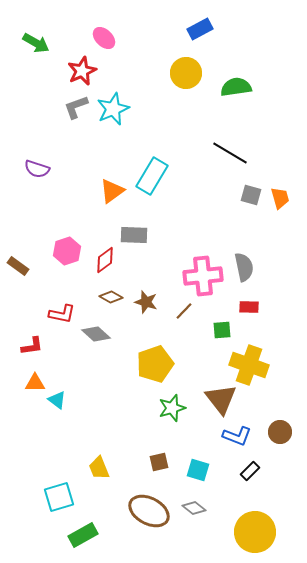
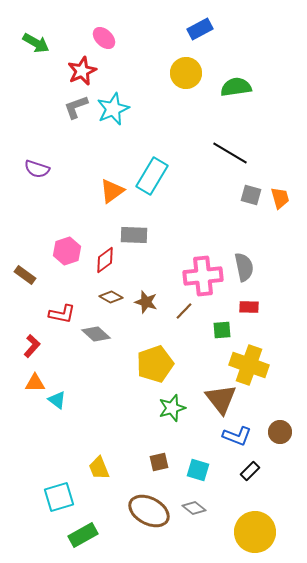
brown rectangle at (18, 266): moved 7 px right, 9 px down
red L-shape at (32, 346): rotated 40 degrees counterclockwise
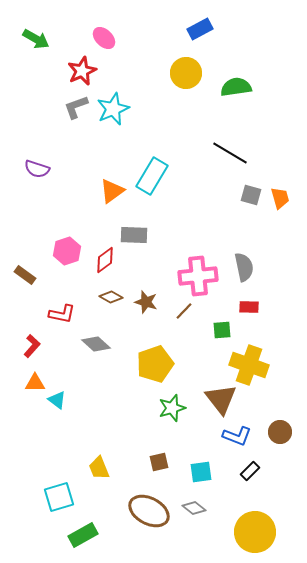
green arrow at (36, 43): moved 4 px up
pink cross at (203, 276): moved 5 px left
gray diamond at (96, 334): moved 10 px down
cyan square at (198, 470): moved 3 px right, 2 px down; rotated 25 degrees counterclockwise
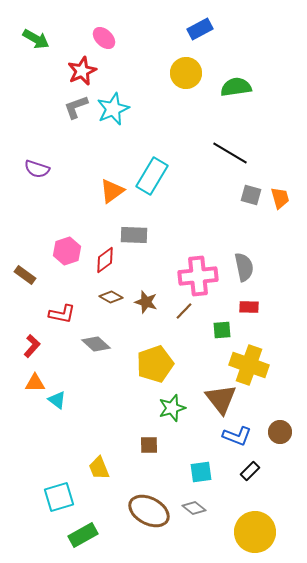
brown square at (159, 462): moved 10 px left, 17 px up; rotated 12 degrees clockwise
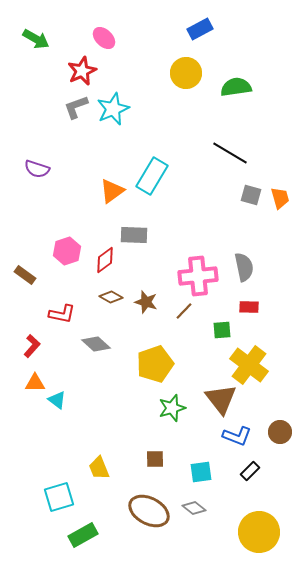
yellow cross at (249, 365): rotated 18 degrees clockwise
brown square at (149, 445): moved 6 px right, 14 px down
yellow circle at (255, 532): moved 4 px right
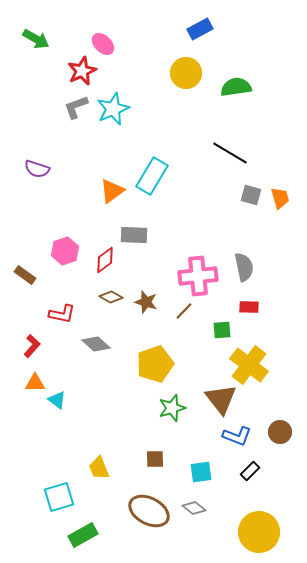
pink ellipse at (104, 38): moved 1 px left, 6 px down
pink hexagon at (67, 251): moved 2 px left
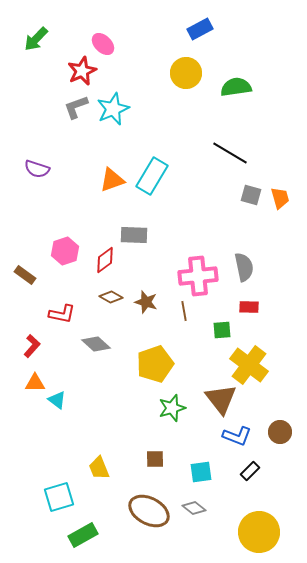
green arrow at (36, 39): rotated 104 degrees clockwise
orange triangle at (112, 191): moved 11 px up; rotated 16 degrees clockwise
brown line at (184, 311): rotated 54 degrees counterclockwise
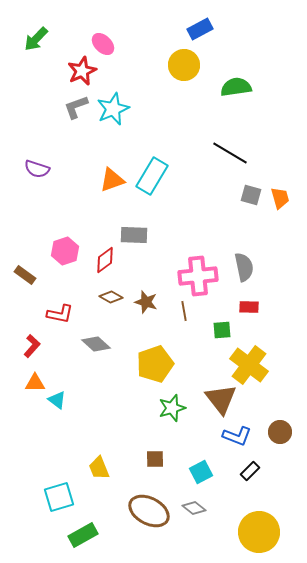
yellow circle at (186, 73): moved 2 px left, 8 px up
red L-shape at (62, 314): moved 2 px left
cyan square at (201, 472): rotated 20 degrees counterclockwise
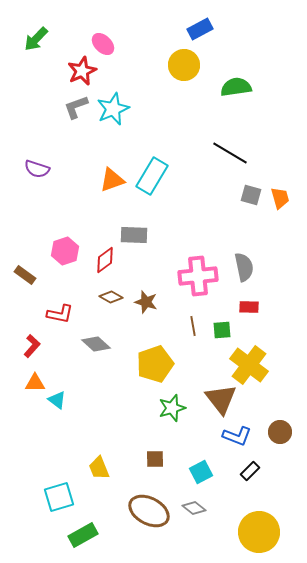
brown line at (184, 311): moved 9 px right, 15 px down
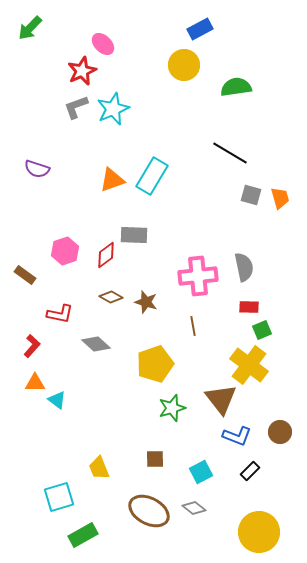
green arrow at (36, 39): moved 6 px left, 11 px up
red diamond at (105, 260): moved 1 px right, 5 px up
green square at (222, 330): moved 40 px right; rotated 18 degrees counterclockwise
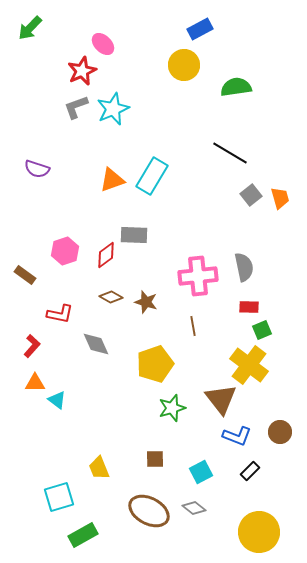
gray square at (251, 195): rotated 35 degrees clockwise
gray diamond at (96, 344): rotated 24 degrees clockwise
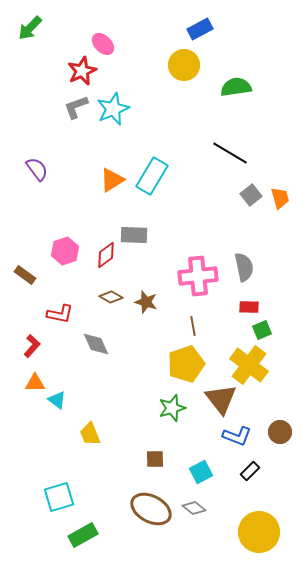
purple semicircle at (37, 169): rotated 145 degrees counterclockwise
orange triangle at (112, 180): rotated 12 degrees counterclockwise
yellow pentagon at (155, 364): moved 31 px right
yellow trapezoid at (99, 468): moved 9 px left, 34 px up
brown ellipse at (149, 511): moved 2 px right, 2 px up
